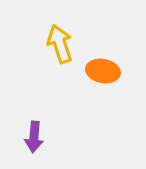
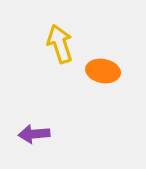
purple arrow: moved 3 px up; rotated 80 degrees clockwise
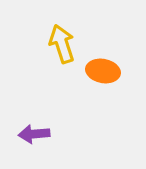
yellow arrow: moved 2 px right
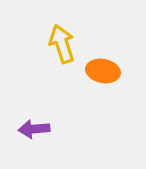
purple arrow: moved 5 px up
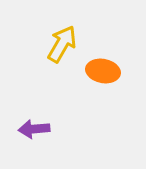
yellow arrow: rotated 48 degrees clockwise
